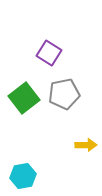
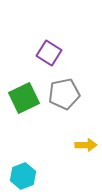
green square: rotated 12 degrees clockwise
cyan hexagon: rotated 10 degrees counterclockwise
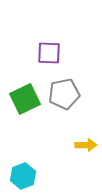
purple square: rotated 30 degrees counterclockwise
green square: moved 1 px right, 1 px down
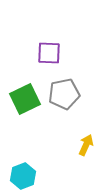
yellow arrow: rotated 65 degrees counterclockwise
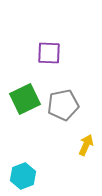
gray pentagon: moved 1 px left, 11 px down
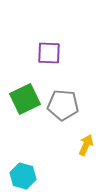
gray pentagon: rotated 16 degrees clockwise
cyan hexagon: rotated 25 degrees counterclockwise
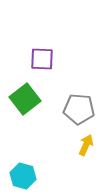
purple square: moved 7 px left, 6 px down
green square: rotated 12 degrees counterclockwise
gray pentagon: moved 16 px right, 4 px down
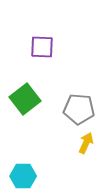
purple square: moved 12 px up
yellow arrow: moved 2 px up
cyan hexagon: rotated 15 degrees counterclockwise
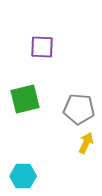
green square: rotated 24 degrees clockwise
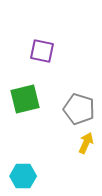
purple square: moved 4 px down; rotated 10 degrees clockwise
gray pentagon: rotated 12 degrees clockwise
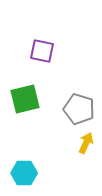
cyan hexagon: moved 1 px right, 3 px up
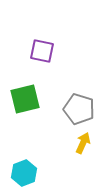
yellow arrow: moved 3 px left
cyan hexagon: rotated 20 degrees counterclockwise
